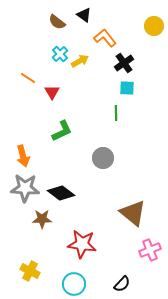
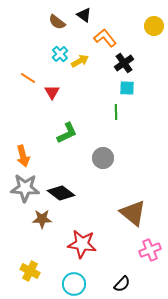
green line: moved 1 px up
green L-shape: moved 5 px right, 2 px down
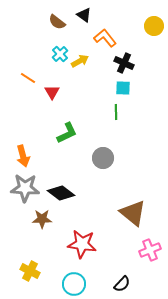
black cross: rotated 30 degrees counterclockwise
cyan square: moved 4 px left
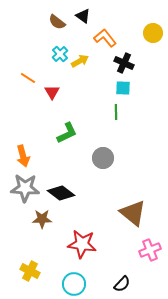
black triangle: moved 1 px left, 1 px down
yellow circle: moved 1 px left, 7 px down
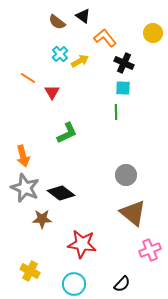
gray circle: moved 23 px right, 17 px down
gray star: rotated 20 degrees clockwise
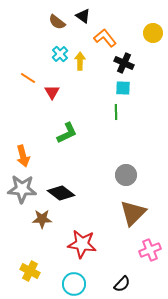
yellow arrow: rotated 60 degrees counterclockwise
gray star: moved 3 px left, 1 px down; rotated 20 degrees counterclockwise
brown triangle: rotated 36 degrees clockwise
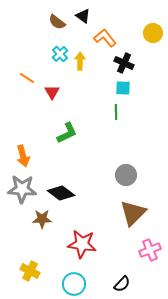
orange line: moved 1 px left
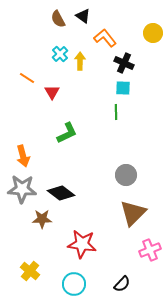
brown semicircle: moved 1 px right, 3 px up; rotated 24 degrees clockwise
yellow cross: rotated 12 degrees clockwise
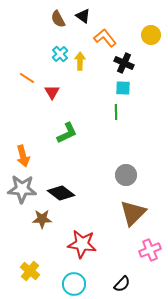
yellow circle: moved 2 px left, 2 px down
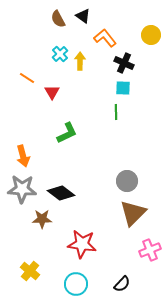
gray circle: moved 1 px right, 6 px down
cyan circle: moved 2 px right
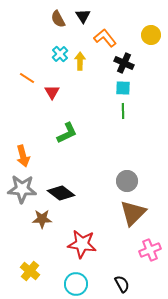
black triangle: rotated 21 degrees clockwise
green line: moved 7 px right, 1 px up
black semicircle: rotated 72 degrees counterclockwise
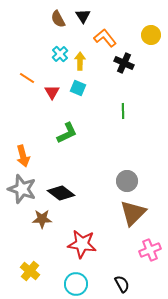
cyan square: moved 45 px left; rotated 21 degrees clockwise
gray star: rotated 16 degrees clockwise
